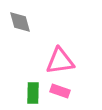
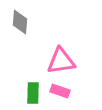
gray diamond: rotated 20 degrees clockwise
pink triangle: moved 1 px right
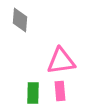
gray diamond: moved 2 px up
pink rectangle: rotated 66 degrees clockwise
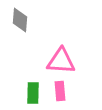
pink triangle: rotated 12 degrees clockwise
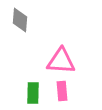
pink rectangle: moved 2 px right
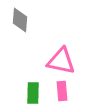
pink triangle: rotated 8 degrees clockwise
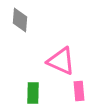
pink triangle: rotated 12 degrees clockwise
pink rectangle: moved 17 px right
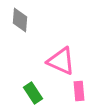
green rectangle: rotated 35 degrees counterclockwise
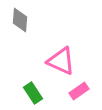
pink rectangle: rotated 60 degrees clockwise
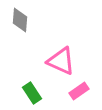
green rectangle: moved 1 px left
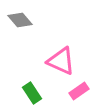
gray diamond: rotated 45 degrees counterclockwise
